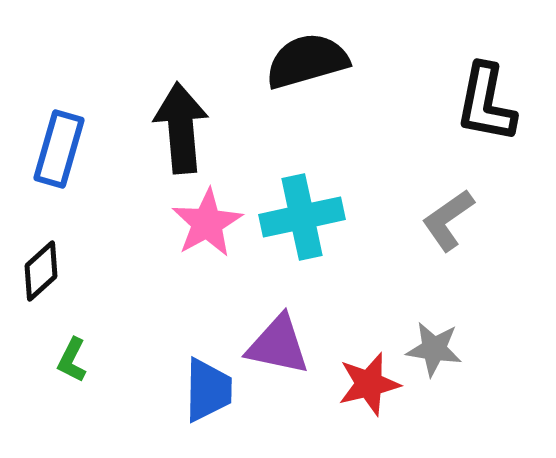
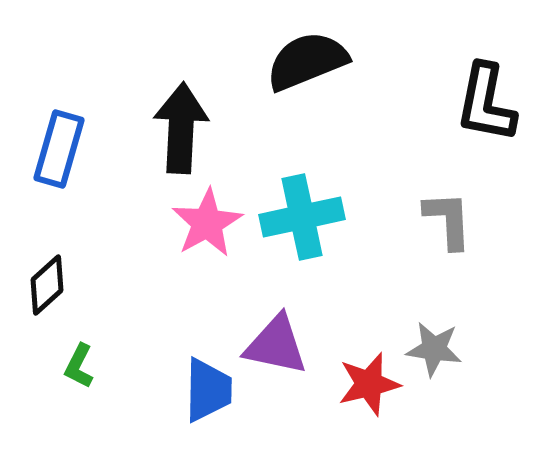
black semicircle: rotated 6 degrees counterclockwise
black arrow: rotated 8 degrees clockwise
gray L-shape: rotated 122 degrees clockwise
black diamond: moved 6 px right, 14 px down
purple triangle: moved 2 px left
green L-shape: moved 7 px right, 6 px down
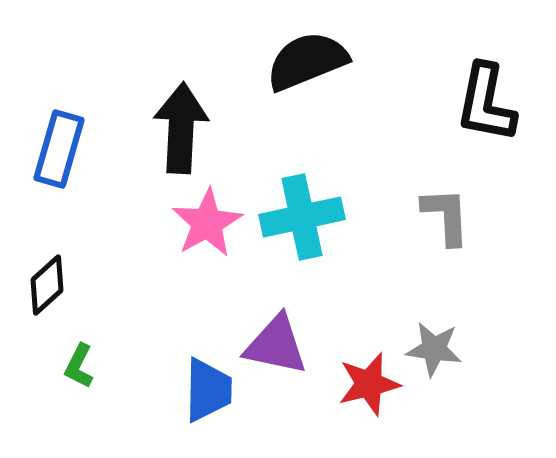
gray L-shape: moved 2 px left, 4 px up
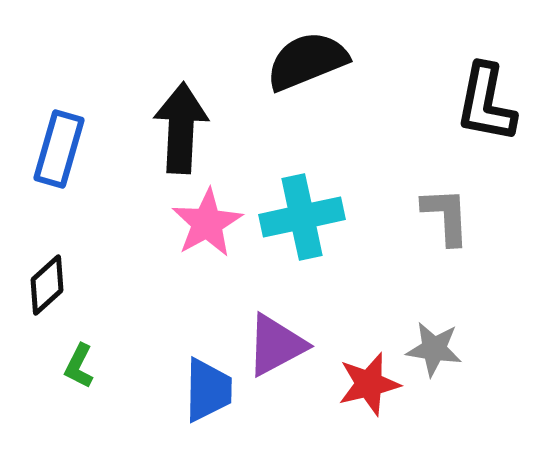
purple triangle: rotated 40 degrees counterclockwise
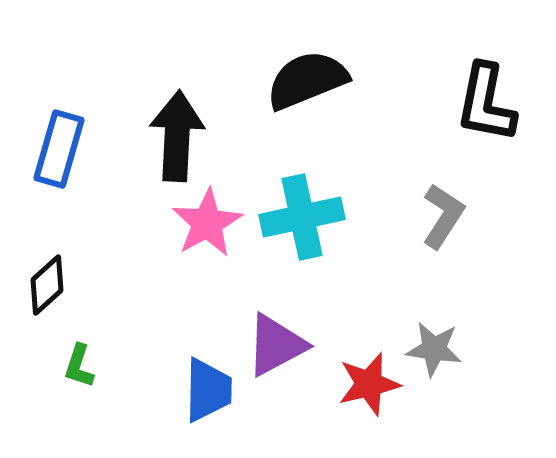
black semicircle: moved 19 px down
black arrow: moved 4 px left, 8 px down
gray L-shape: moved 3 px left; rotated 36 degrees clockwise
green L-shape: rotated 9 degrees counterclockwise
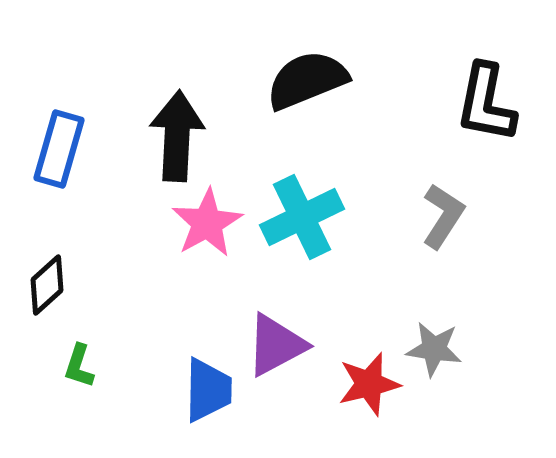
cyan cross: rotated 14 degrees counterclockwise
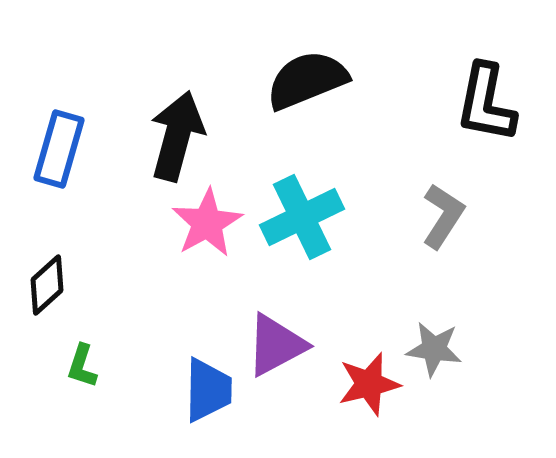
black arrow: rotated 12 degrees clockwise
green L-shape: moved 3 px right
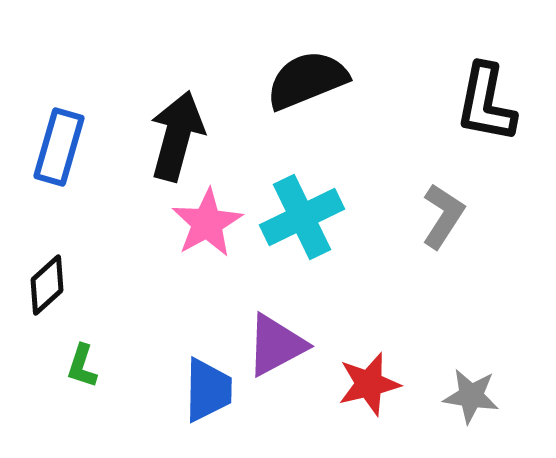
blue rectangle: moved 2 px up
gray star: moved 37 px right, 47 px down
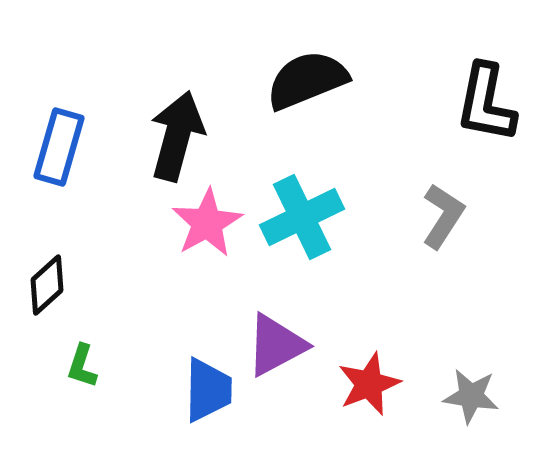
red star: rotated 8 degrees counterclockwise
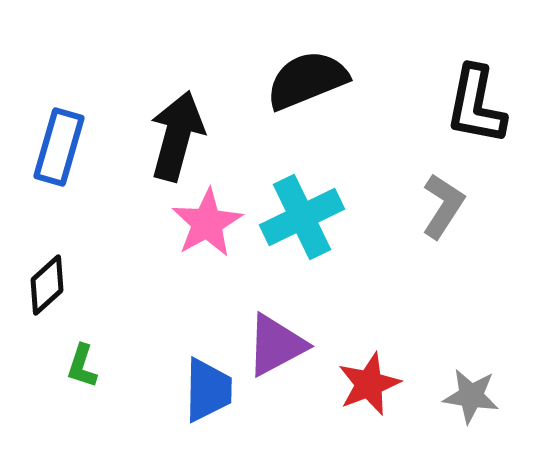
black L-shape: moved 10 px left, 2 px down
gray L-shape: moved 10 px up
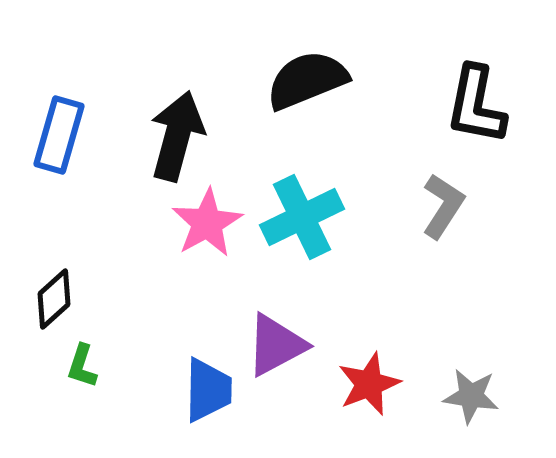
blue rectangle: moved 12 px up
black diamond: moved 7 px right, 14 px down
